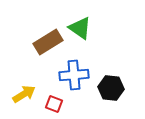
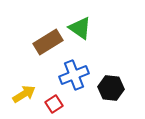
blue cross: rotated 16 degrees counterclockwise
red square: rotated 36 degrees clockwise
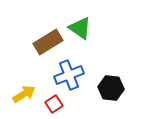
blue cross: moved 5 px left
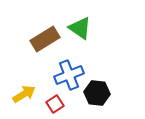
brown rectangle: moved 3 px left, 3 px up
black hexagon: moved 14 px left, 5 px down
red square: moved 1 px right
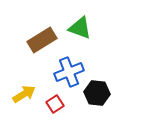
green triangle: rotated 15 degrees counterclockwise
brown rectangle: moved 3 px left, 1 px down
blue cross: moved 3 px up
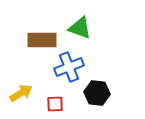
brown rectangle: rotated 32 degrees clockwise
blue cross: moved 5 px up
yellow arrow: moved 3 px left, 1 px up
red square: rotated 30 degrees clockwise
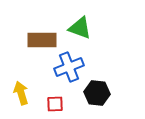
yellow arrow: rotated 75 degrees counterclockwise
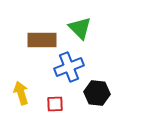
green triangle: rotated 25 degrees clockwise
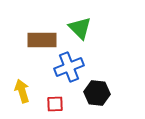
yellow arrow: moved 1 px right, 2 px up
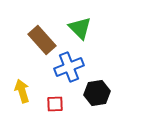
brown rectangle: rotated 48 degrees clockwise
black hexagon: rotated 15 degrees counterclockwise
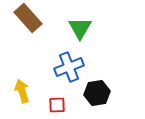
green triangle: rotated 15 degrees clockwise
brown rectangle: moved 14 px left, 22 px up
red square: moved 2 px right, 1 px down
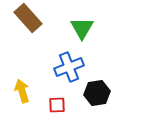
green triangle: moved 2 px right
